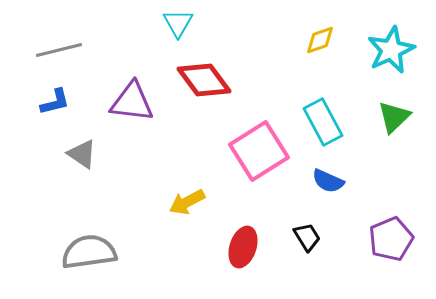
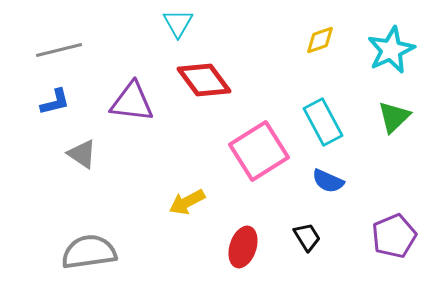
purple pentagon: moved 3 px right, 3 px up
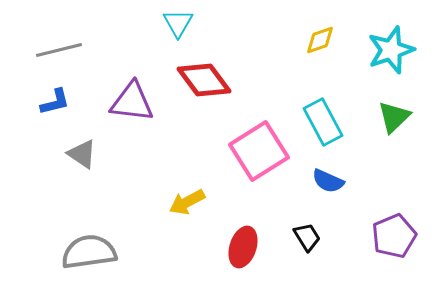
cyan star: rotated 6 degrees clockwise
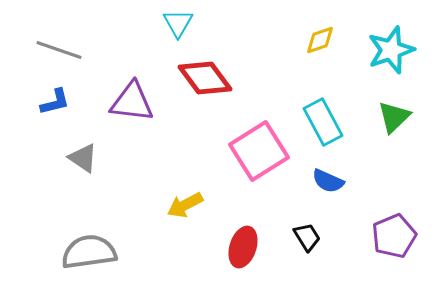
gray line: rotated 33 degrees clockwise
red diamond: moved 1 px right, 2 px up
gray triangle: moved 1 px right, 4 px down
yellow arrow: moved 2 px left, 3 px down
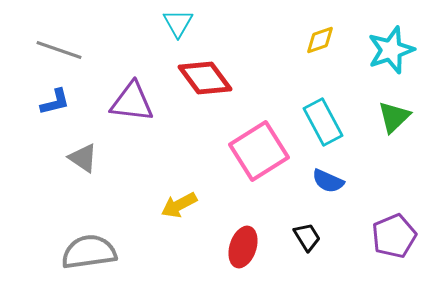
yellow arrow: moved 6 px left
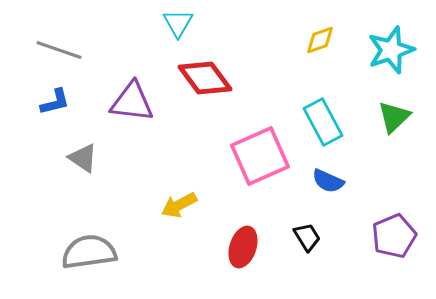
pink square: moved 1 px right, 5 px down; rotated 8 degrees clockwise
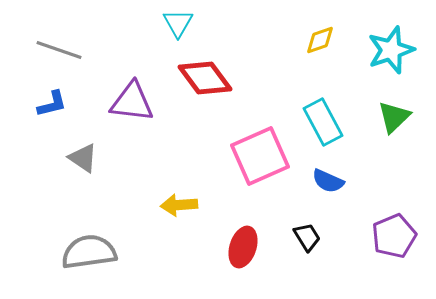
blue L-shape: moved 3 px left, 2 px down
yellow arrow: rotated 24 degrees clockwise
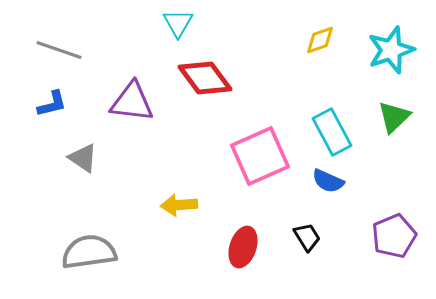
cyan rectangle: moved 9 px right, 10 px down
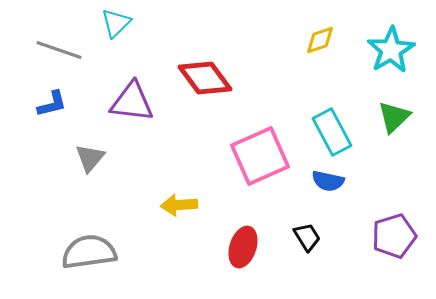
cyan triangle: moved 62 px left; rotated 16 degrees clockwise
cyan star: rotated 12 degrees counterclockwise
gray triangle: moved 7 px right; rotated 36 degrees clockwise
blue semicircle: rotated 12 degrees counterclockwise
purple pentagon: rotated 6 degrees clockwise
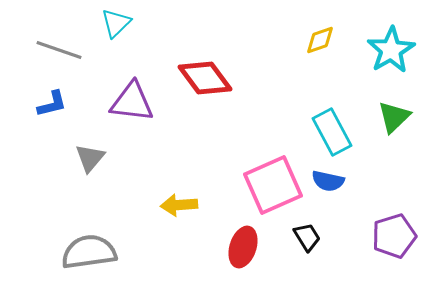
pink square: moved 13 px right, 29 px down
